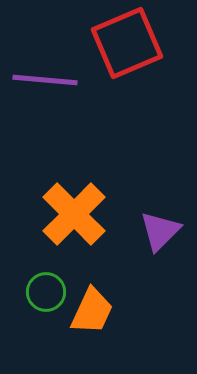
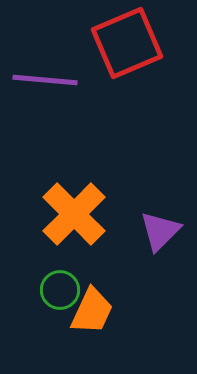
green circle: moved 14 px right, 2 px up
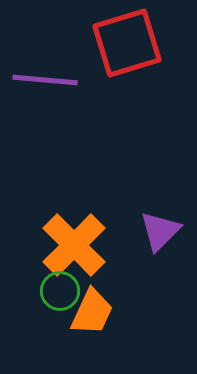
red square: rotated 6 degrees clockwise
orange cross: moved 31 px down
green circle: moved 1 px down
orange trapezoid: moved 1 px down
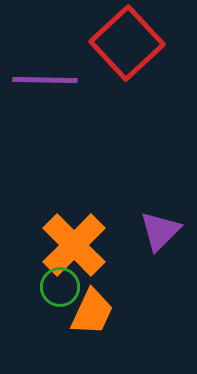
red square: rotated 26 degrees counterclockwise
purple line: rotated 4 degrees counterclockwise
green circle: moved 4 px up
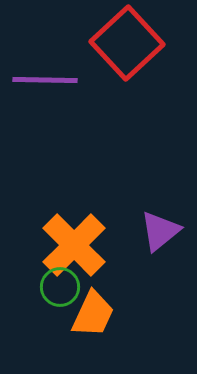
purple triangle: rotated 6 degrees clockwise
orange trapezoid: moved 1 px right, 2 px down
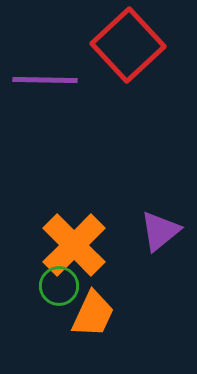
red square: moved 1 px right, 2 px down
green circle: moved 1 px left, 1 px up
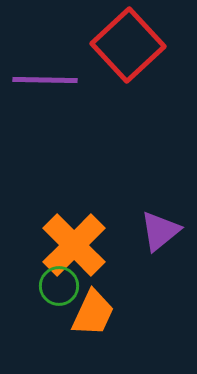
orange trapezoid: moved 1 px up
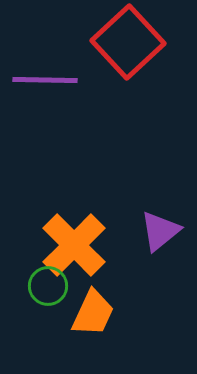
red square: moved 3 px up
green circle: moved 11 px left
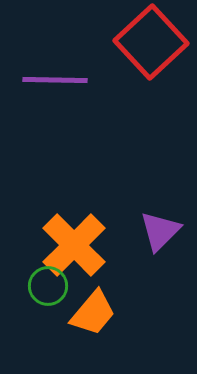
red square: moved 23 px right
purple line: moved 10 px right
purple triangle: rotated 6 degrees counterclockwise
orange trapezoid: rotated 15 degrees clockwise
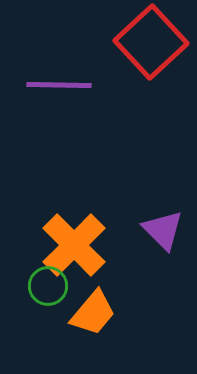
purple line: moved 4 px right, 5 px down
purple triangle: moved 3 px right, 1 px up; rotated 30 degrees counterclockwise
